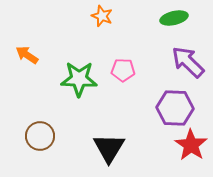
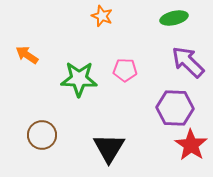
pink pentagon: moved 2 px right
brown circle: moved 2 px right, 1 px up
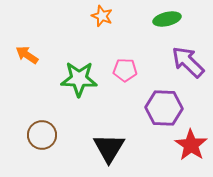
green ellipse: moved 7 px left, 1 px down
purple hexagon: moved 11 px left
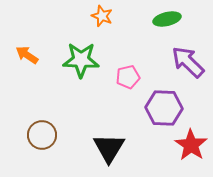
pink pentagon: moved 3 px right, 7 px down; rotated 15 degrees counterclockwise
green star: moved 2 px right, 19 px up
